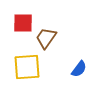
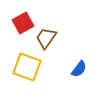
red square: rotated 30 degrees counterclockwise
yellow square: rotated 24 degrees clockwise
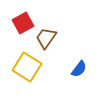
yellow square: rotated 12 degrees clockwise
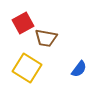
brown trapezoid: rotated 115 degrees counterclockwise
yellow square: moved 1 px down
